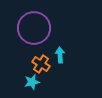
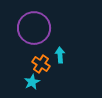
cyan star: rotated 14 degrees counterclockwise
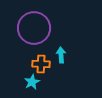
cyan arrow: moved 1 px right
orange cross: rotated 30 degrees counterclockwise
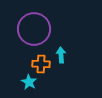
purple circle: moved 1 px down
cyan star: moved 3 px left; rotated 14 degrees counterclockwise
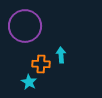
purple circle: moved 9 px left, 3 px up
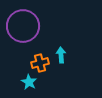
purple circle: moved 2 px left
orange cross: moved 1 px left, 1 px up; rotated 18 degrees counterclockwise
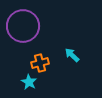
cyan arrow: moved 11 px right; rotated 42 degrees counterclockwise
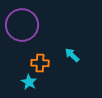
purple circle: moved 1 px left, 1 px up
orange cross: rotated 18 degrees clockwise
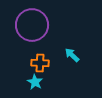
purple circle: moved 10 px right
cyan star: moved 6 px right
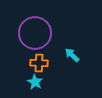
purple circle: moved 3 px right, 8 px down
orange cross: moved 1 px left
